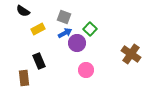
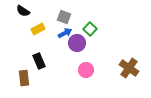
brown cross: moved 2 px left, 14 px down
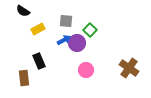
gray square: moved 2 px right, 4 px down; rotated 16 degrees counterclockwise
green square: moved 1 px down
blue arrow: moved 1 px left, 7 px down
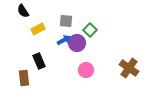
black semicircle: rotated 24 degrees clockwise
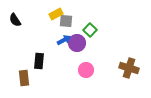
black semicircle: moved 8 px left, 9 px down
yellow rectangle: moved 18 px right, 15 px up
black rectangle: rotated 28 degrees clockwise
brown cross: rotated 18 degrees counterclockwise
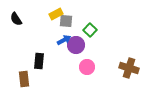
black semicircle: moved 1 px right, 1 px up
purple circle: moved 1 px left, 2 px down
pink circle: moved 1 px right, 3 px up
brown rectangle: moved 1 px down
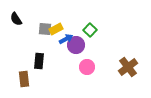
yellow rectangle: moved 15 px down
gray square: moved 21 px left, 8 px down
blue arrow: moved 2 px right, 1 px up
brown cross: moved 1 px left, 1 px up; rotated 36 degrees clockwise
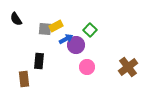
yellow rectangle: moved 3 px up
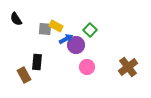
yellow rectangle: rotated 56 degrees clockwise
black rectangle: moved 2 px left, 1 px down
brown rectangle: moved 4 px up; rotated 21 degrees counterclockwise
